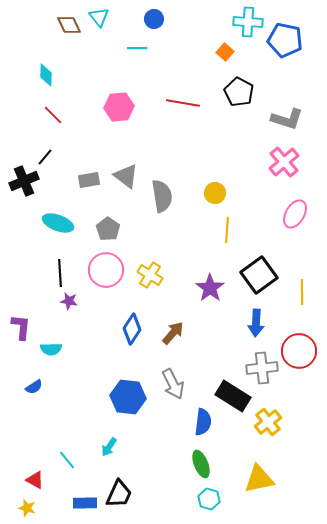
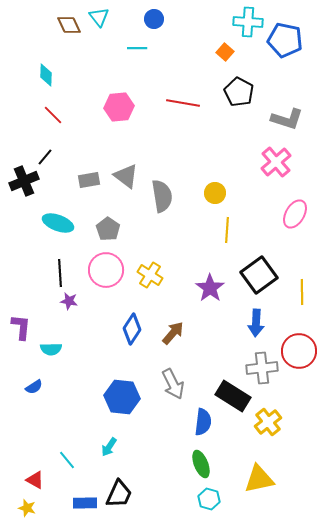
pink cross at (284, 162): moved 8 px left
blue hexagon at (128, 397): moved 6 px left
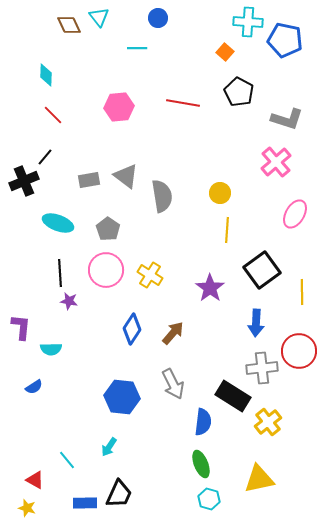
blue circle at (154, 19): moved 4 px right, 1 px up
yellow circle at (215, 193): moved 5 px right
black square at (259, 275): moved 3 px right, 5 px up
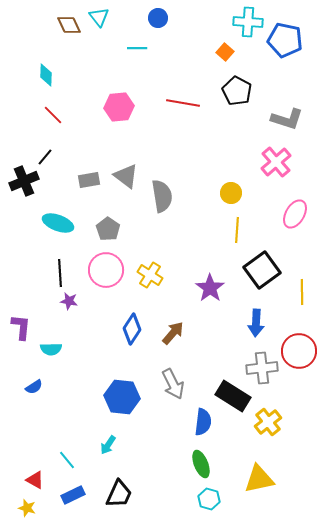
black pentagon at (239, 92): moved 2 px left, 1 px up
yellow circle at (220, 193): moved 11 px right
yellow line at (227, 230): moved 10 px right
cyan arrow at (109, 447): moved 1 px left, 2 px up
blue rectangle at (85, 503): moved 12 px left, 8 px up; rotated 25 degrees counterclockwise
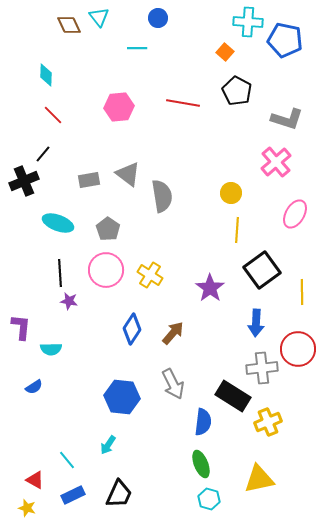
black line at (45, 157): moved 2 px left, 3 px up
gray triangle at (126, 176): moved 2 px right, 2 px up
red circle at (299, 351): moved 1 px left, 2 px up
yellow cross at (268, 422): rotated 16 degrees clockwise
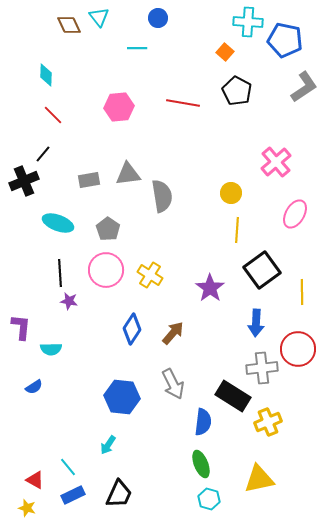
gray L-shape at (287, 119): moved 17 px right, 32 px up; rotated 52 degrees counterclockwise
gray triangle at (128, 174): rotated 44 degrees counterclockwise
cyan line at (67, 460): moved 1 px right, 7 px down
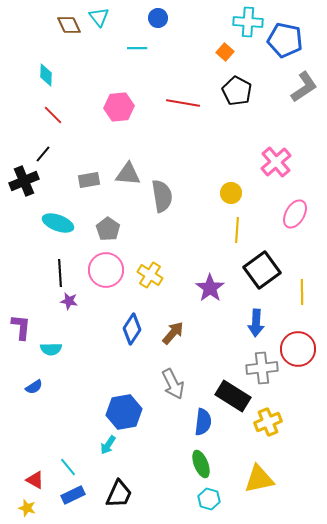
gray triangle at (128, 174): rotated 12 degrees clockwise
blue hexagon at (122, 397): moved 2 px right, 15 px down; rotated 16 degrees counterclockwise
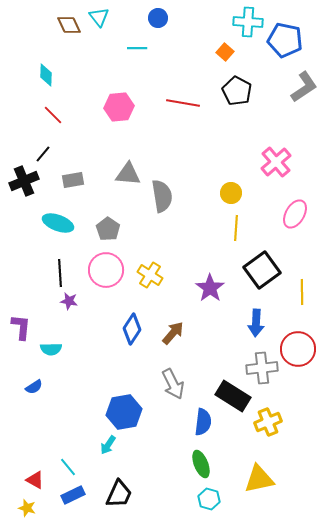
gray rectangle at (89, 180): moved 16 px left
yellow line at (237, 230): moved 1 px left, 2 px up
